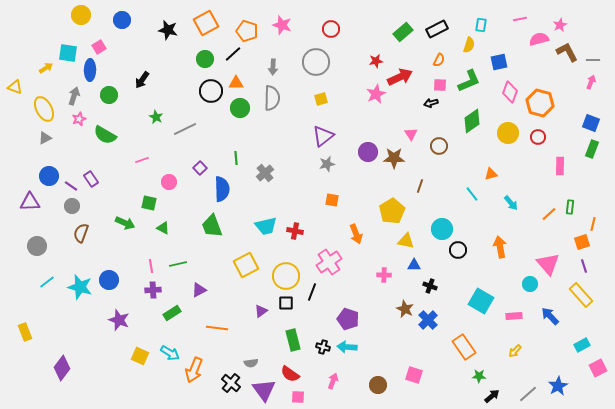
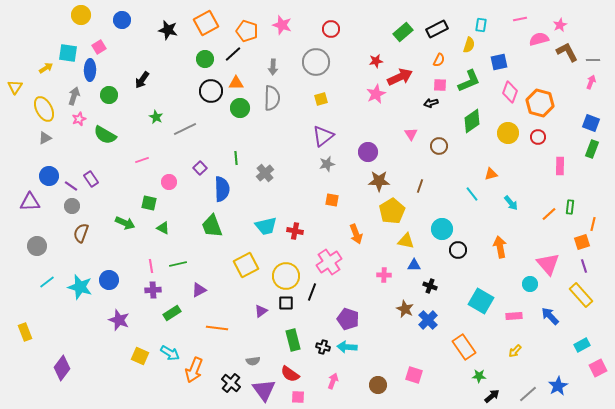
yellow triangle at (15, 87): rotated 42 degrees clockwise
brown star at (394, 158): moved 15 px left, 23 px down
gray semicircle at (251, 363): moved 2 px right, 2 px up
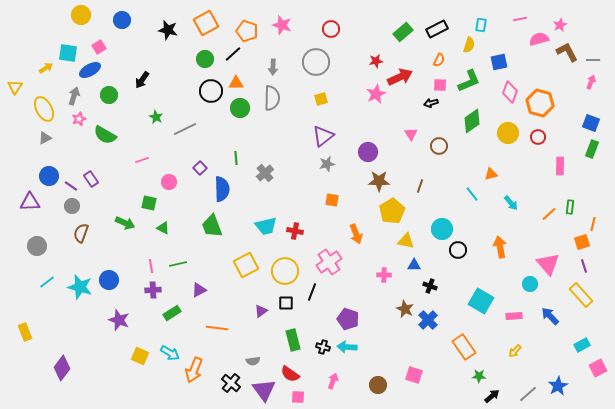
blue ellipse at (90, 70): rotated 60 degrees clockwise
yellow circle at (286, 276): moved 1 px left, 5 px up
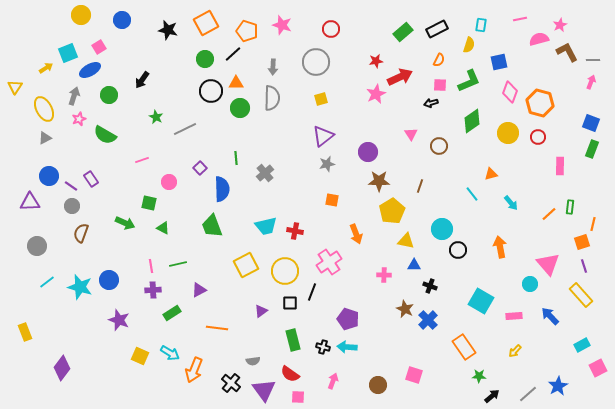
cyan square at (68, 53): rotated 30 degrees counterclockwise
black square at (286, 303): moved 4 px right
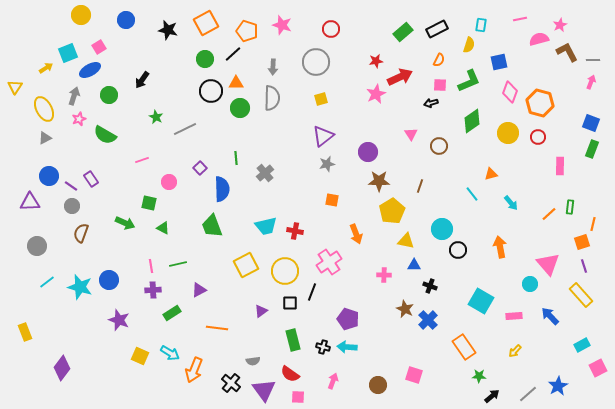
blue circle at (122, 20): moved 4 px right
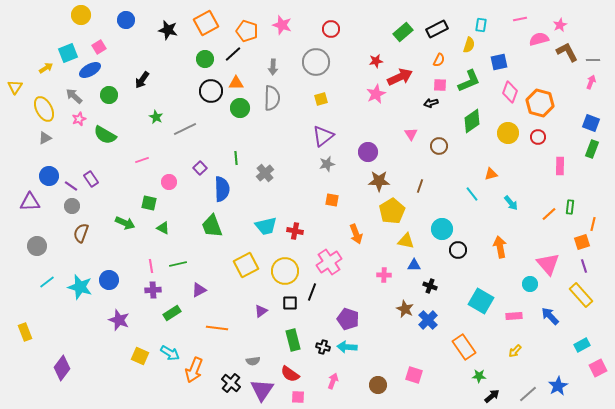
gray arrow at (74, 96): rotated 66 degrees counterclockwise
purple triangle at (264, 390): moved 2 px left; rotated 10 degrees clockwise
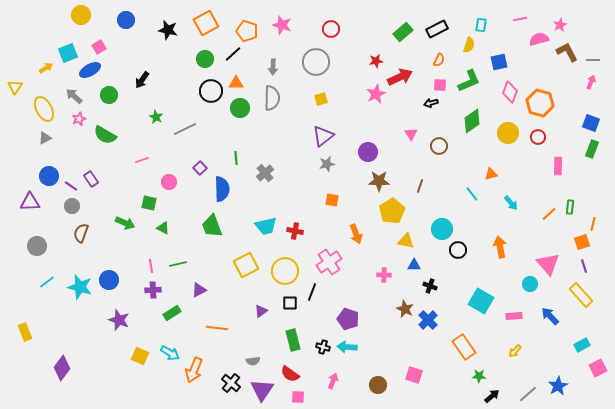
pink rectangle at (560, 166): moved 2 px left
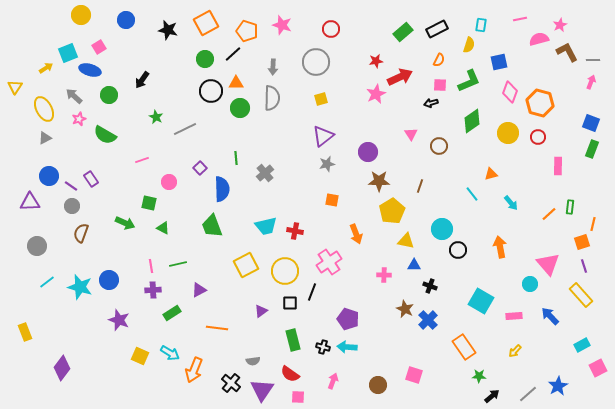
blue ellipse at (90, 70): rotated 45 degrees clockwise
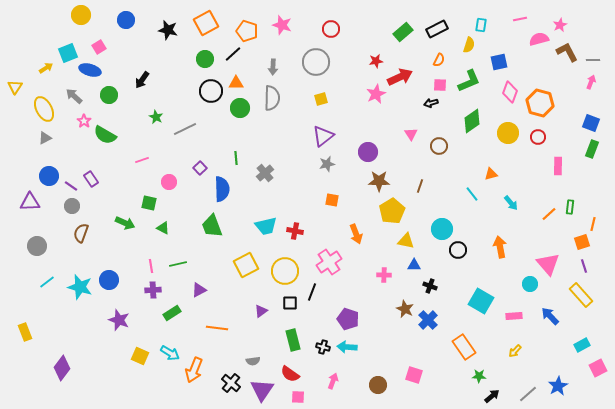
pink star at (79, 119): moved 5 px right, 2 px down; rotated 16 degrees counterclockwise
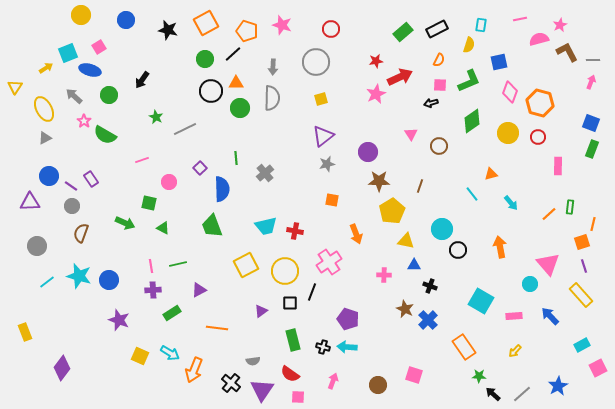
cyan star at (80, 287): moved 1 px left, 11 px up
gray line at (528, 394): moved 6 px left
black arrow at (492, 396): moved 1 px right, 2 px up; rotated 98 degrees counterclockwise
